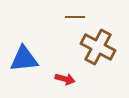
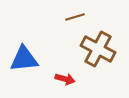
brown line: rotated 18 degrees counterclockwise
brown cross: moved 2 px down
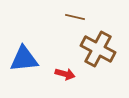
brown line: rotated 30 degrees clockwise
red arrow: moved 5 px up
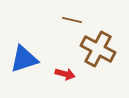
brown line: moved 3 px left, 3 px down
blue triangle: rotated 12 degrees counterclockwise
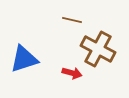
red arrow: moved 7 px right, 1 px up
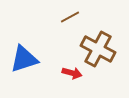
brown line: moved 2 px left, 3 px up; rotated 42 degrees counterclockwise
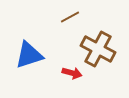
blue triangle: moved 5 px right, 4 px up
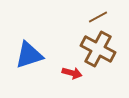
brown line: moved 28 px right
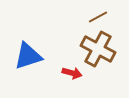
blue triangle: moved 1 px left, 1 px down
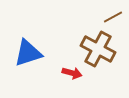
brown line: moved 15 px right
blue triangle: moved 3 px up
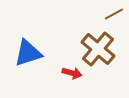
brown line: moved 1 px right, 3 px up
brown cross: rotated 12 degrees clockwise
